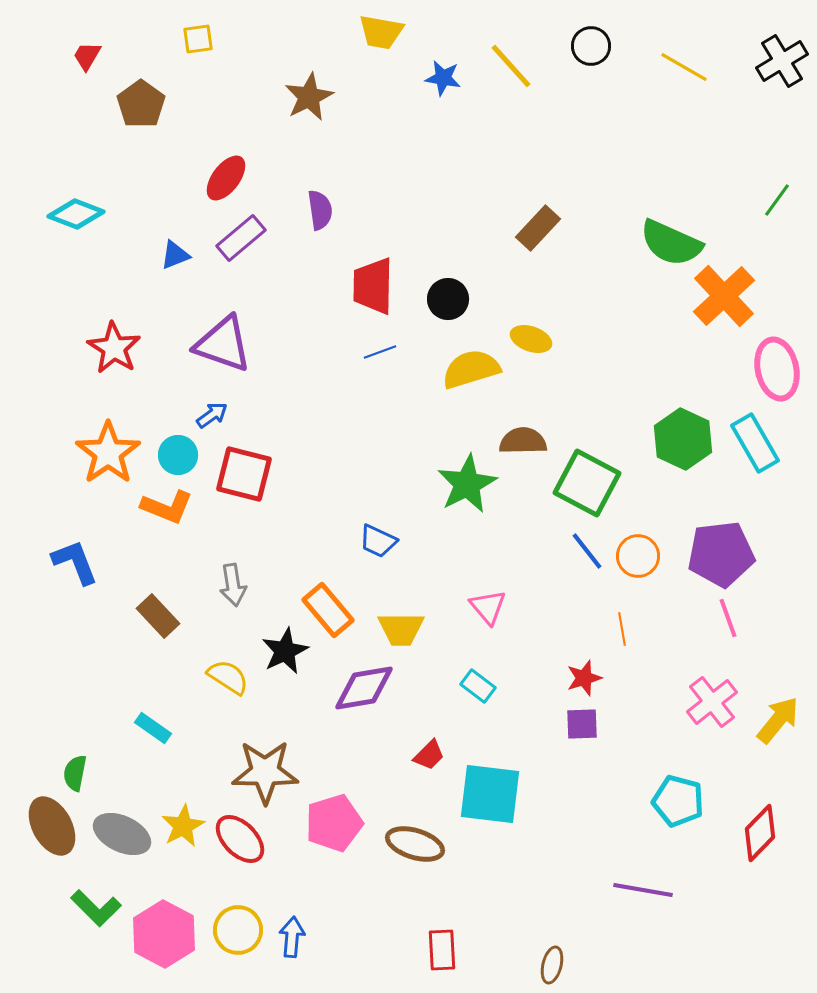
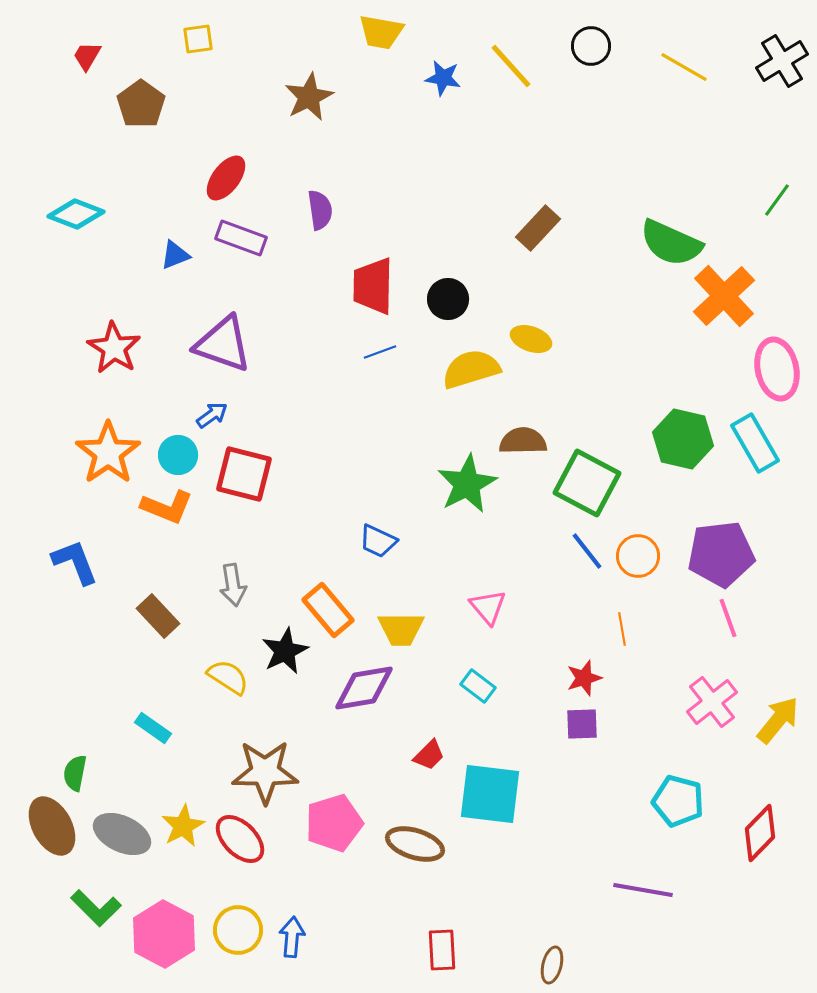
purple rectangle at (241, 238): rotated 60 degrees clockwise
green hexagon at (683, 439): rotated 12 degrees counterclockwise
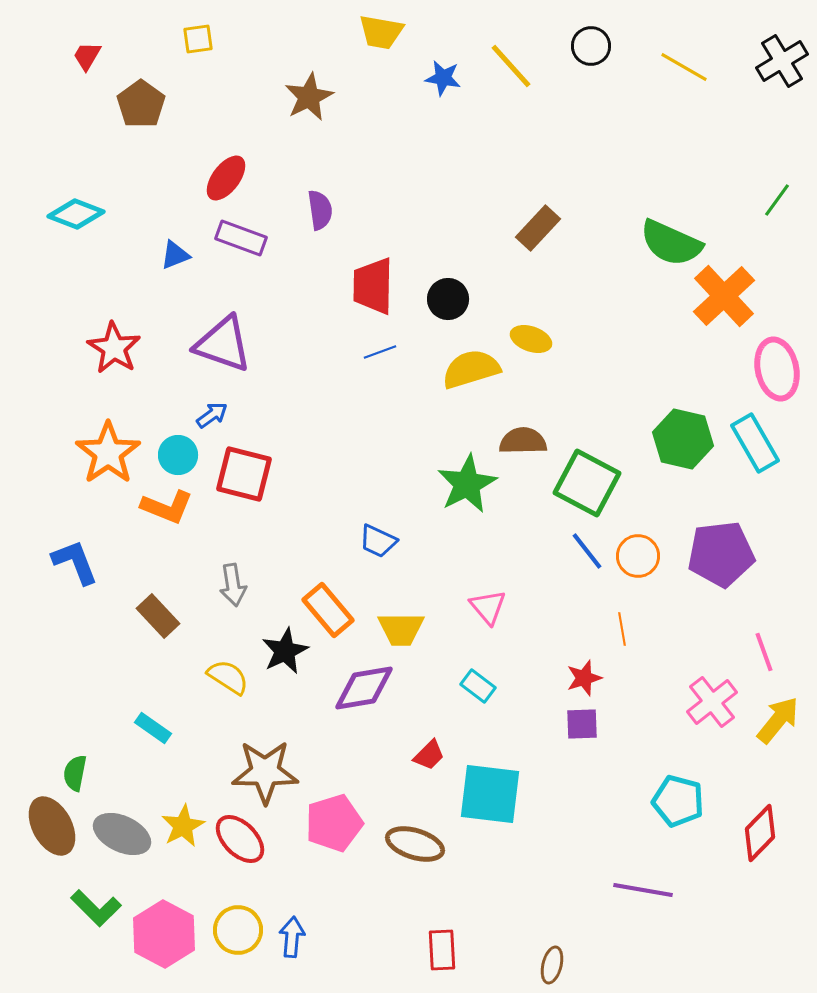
pink line at (728, 618): moved 36 px right, 34 px down
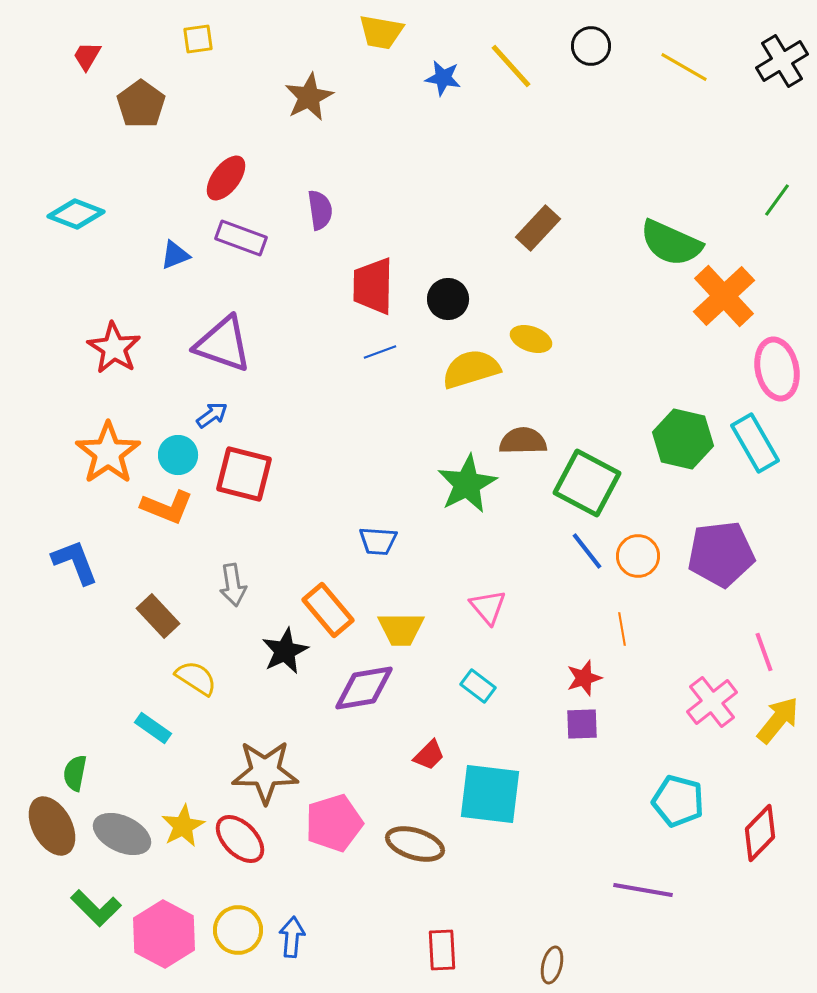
blue trapezoid at (378, 541): rotated 21 degrees counterclockwise
yellow semicircle at (228, 677): moved 32 px left, 1 px down
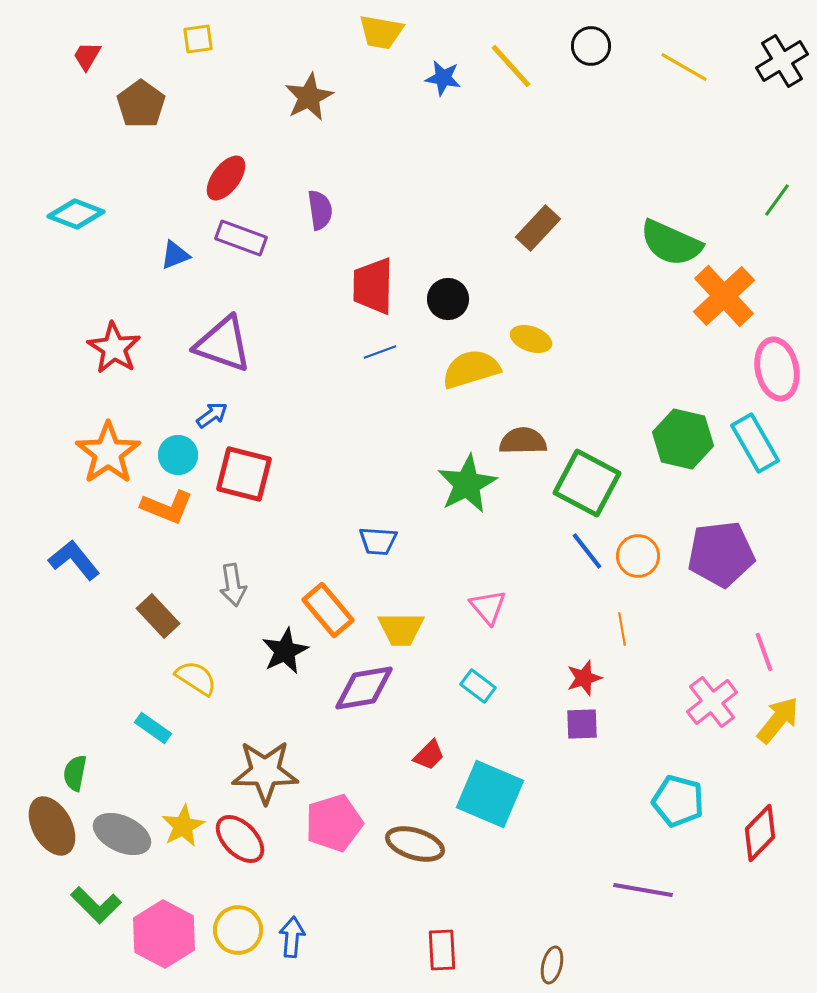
blue L-shape at (75, 562): moved 1 px left, 2 px up; rotated 18 degrees counterclockwise
cyan square at (490, 794): rotated 16 degrees clockwise
green L-shape at (96, 908): moved 3 px up
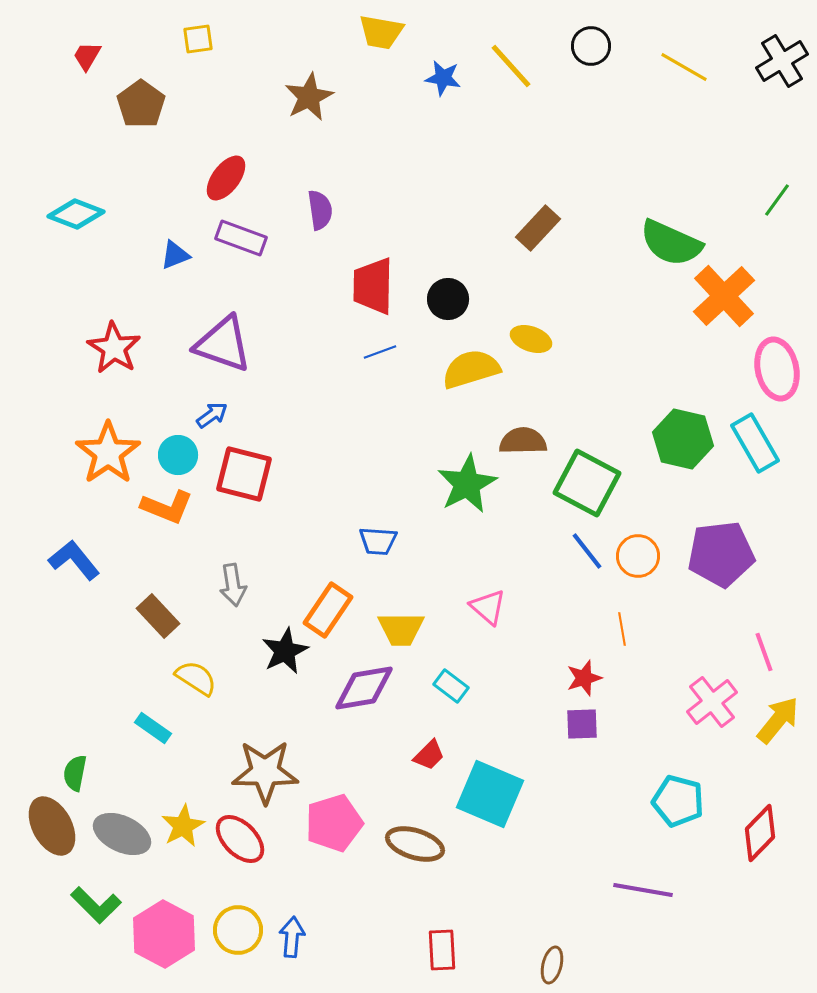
pink triangle at (488, 607): rotated 9 degrees counterclockwise
orange rectangle at (328, 610): rotated 74 degrees clockwise
cyan rectangle at (478, 686): moved 27 px left
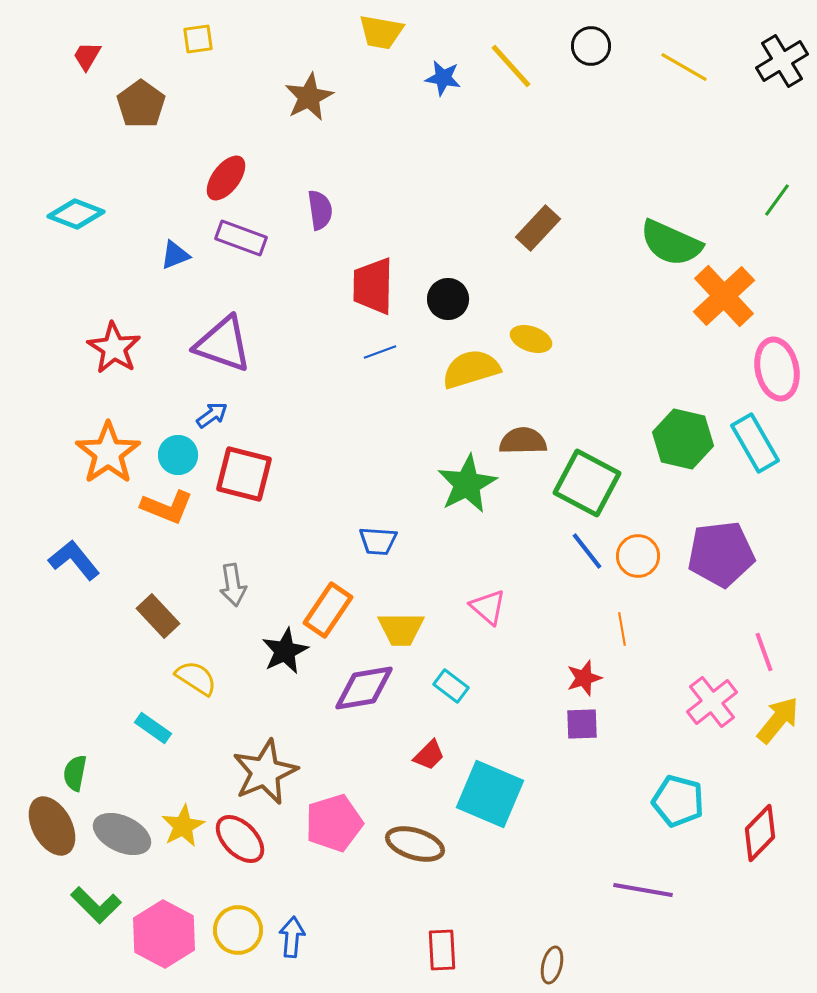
brown star at (265, 772): rotated 24 degrees counterclockwise
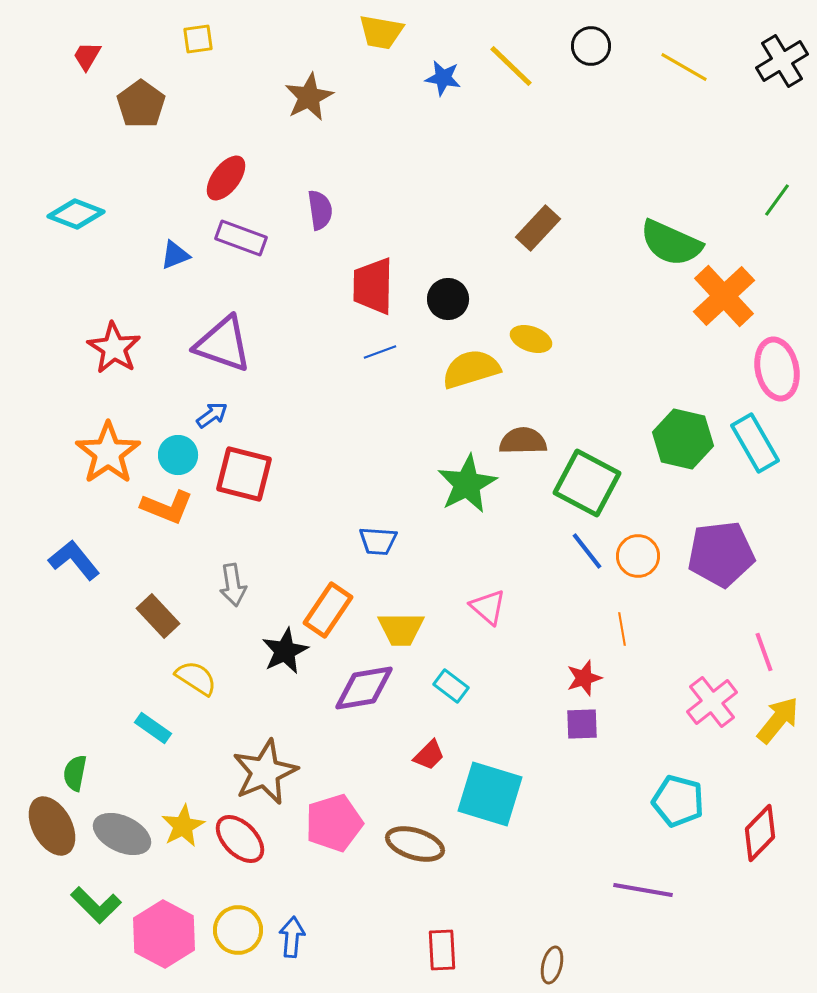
yellow line at (511, 66): rotated 4 degrees counterclockwise
cyan square at (490, 794): rotated 6 degrees counterclockwise
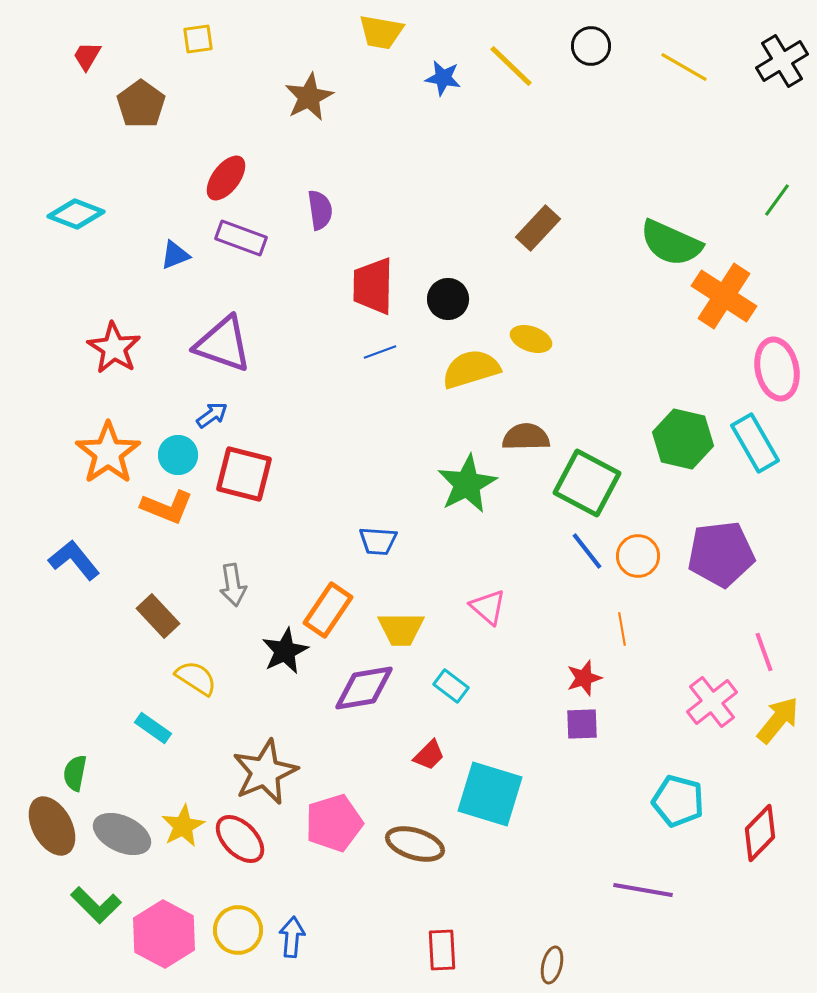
orange cross at (724, 296): rotated 14 degrees counterclockwise
brown semicircle at (523, 441): moved 3 px right, 4 px up
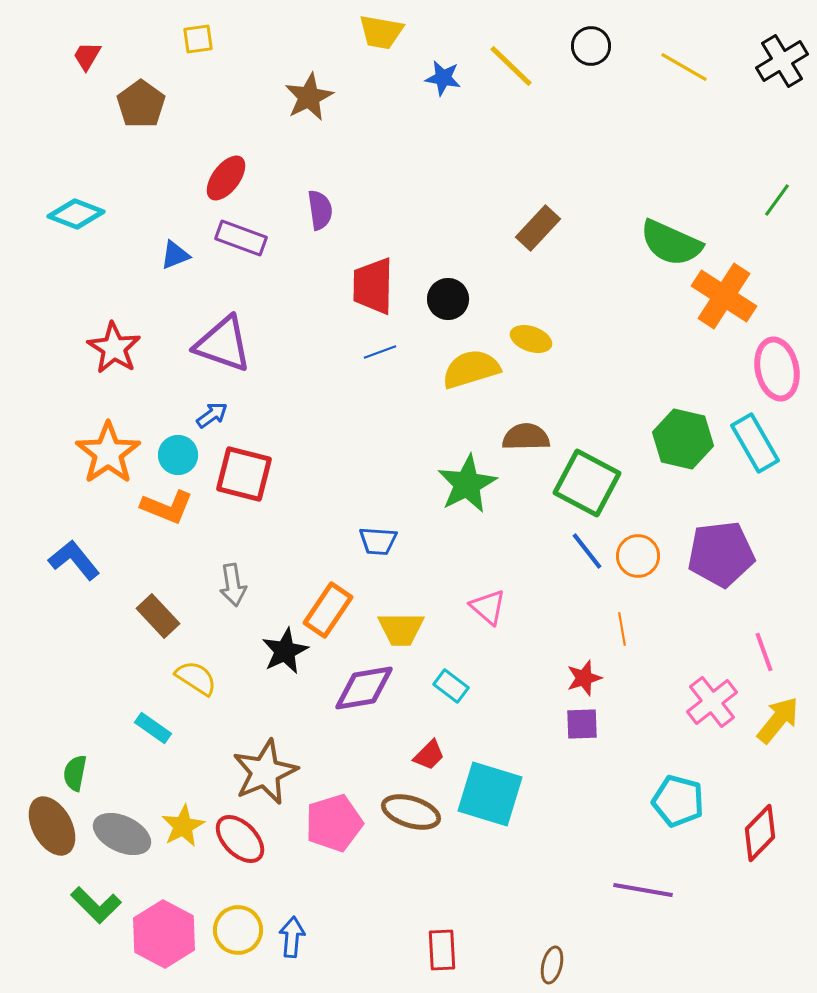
brown ellipse at (415, 844): moved 4 px left, 32 px up
